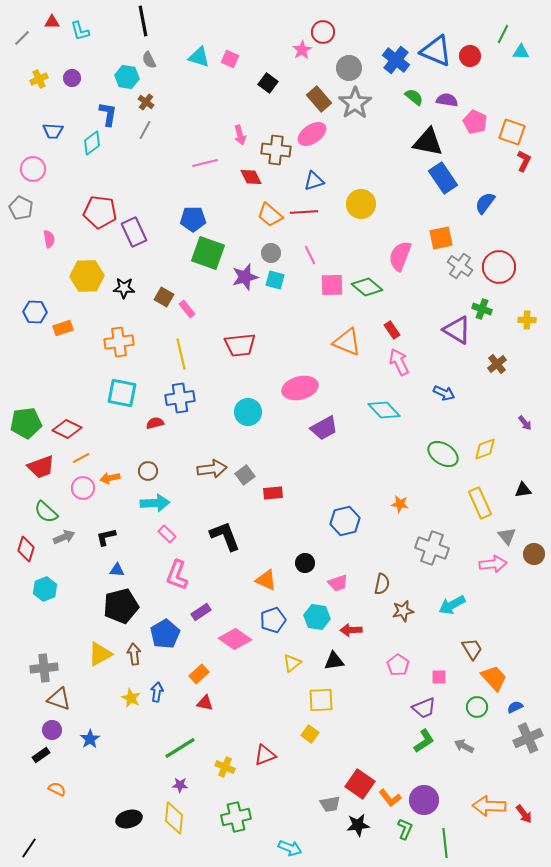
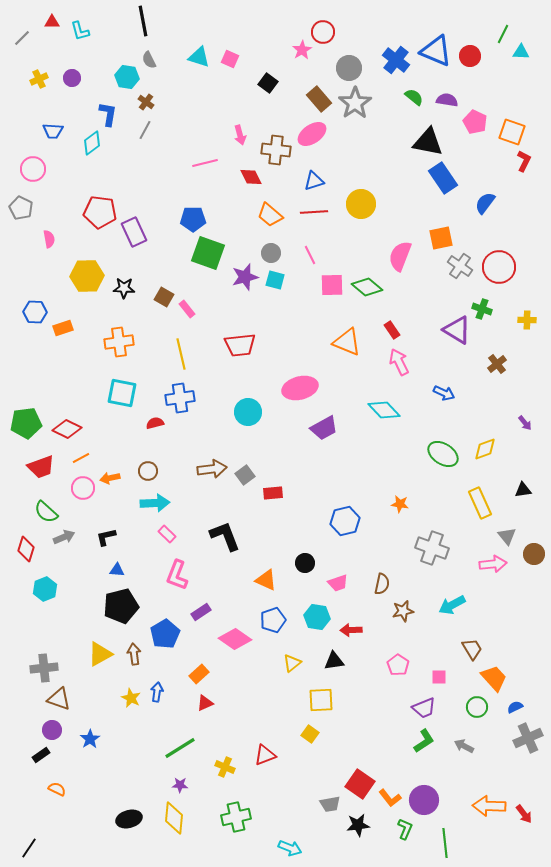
red line at (304, 212): moved 10 px right
red triangle at (205, 703): rotated 36 degrees counterclockwise
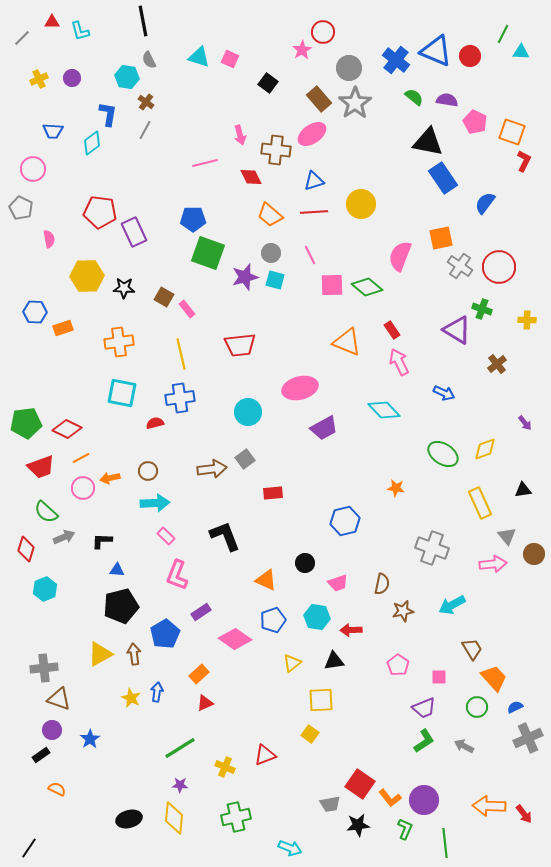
gray square at (245, 475): moved 16 px up
orange star at (400, 504): moved 4 px left, 16 px up
pink rectangle at (167, 534): moved 1 px left, 2 px down
black L-shape at (106, 537): moved 4 px left, 4 px down; rotated 15 degrees clockwise
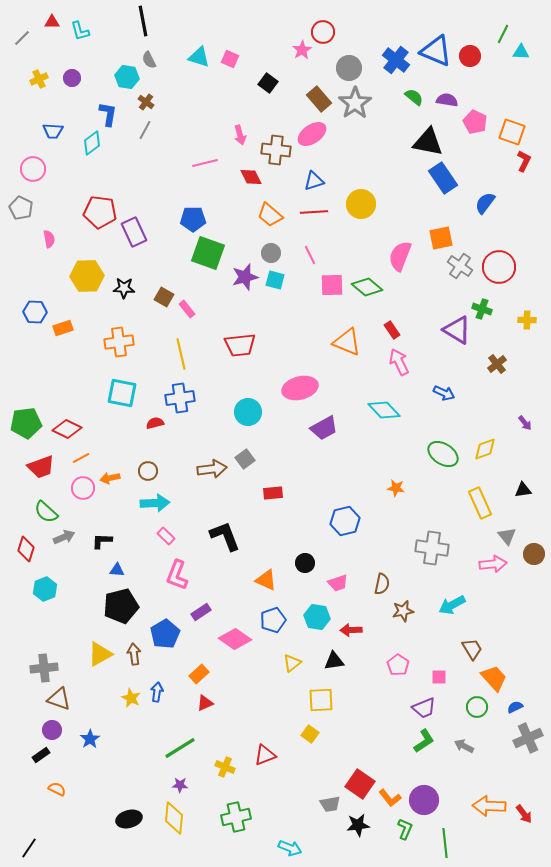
gray cross at (432, 548): rotated 12 degrees counterclockwise
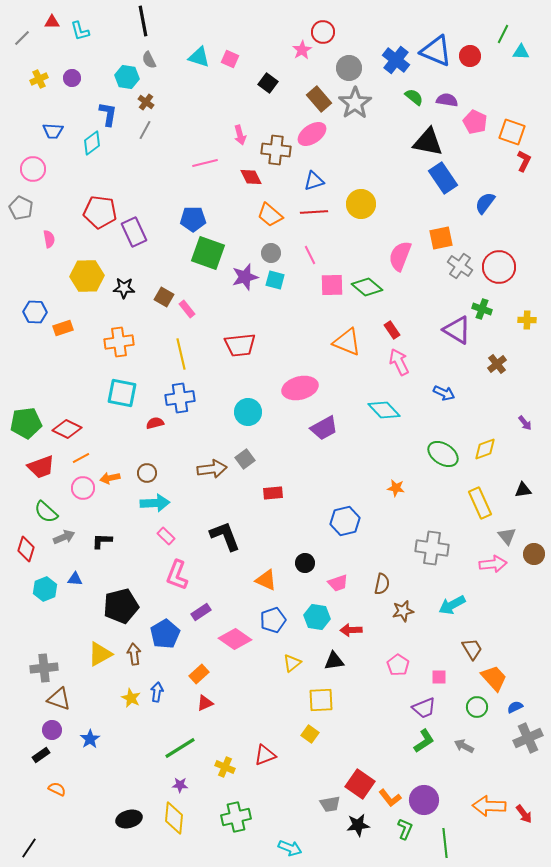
brown circle at (148, 471): moved 1 px left, 2 px down
blue triangle at (117, 570): moved 42 px left, 9 px down
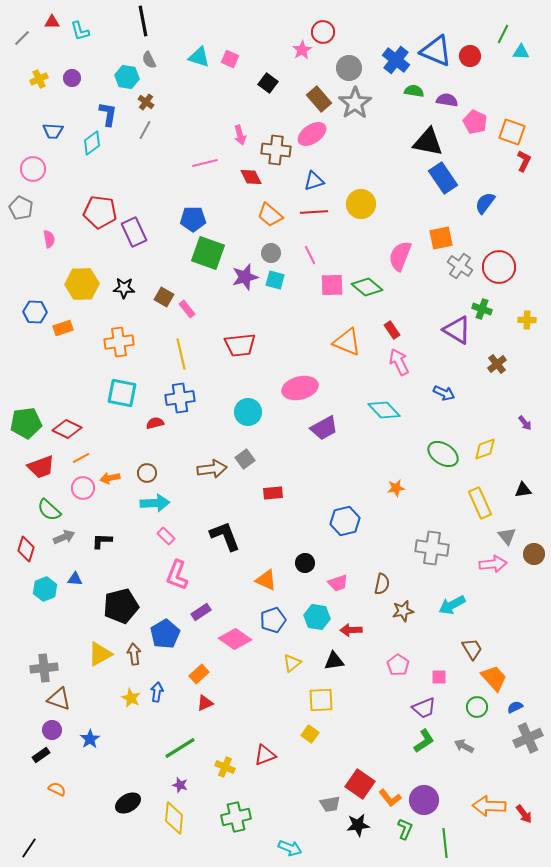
green semicircle at (414, 97): moved 6 px up; rotated 30 degrees counterclockwise
yellow hexagon at (87, 276): moved 5 px left, 8 px down
orange star at (396, 488): rotated 18 degrees counterclockwise
green semicircle at (46, 512): moved 3 px right, 2 px up
purple star at (180, 785): rotated 14 degrees clockwise
black ellipse at (129, 819): moved 1 px left, 16 px up; rotated 15 degrees counterclockwise
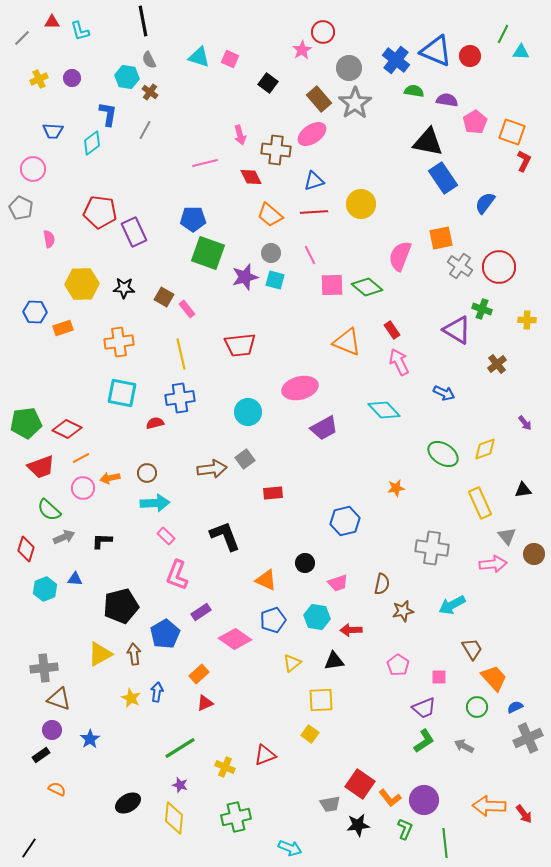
brown cross at (146, 102): moved 4 px right, 10 px up
pink pentagon at (475, 122): rotated 15 degrees clockwise
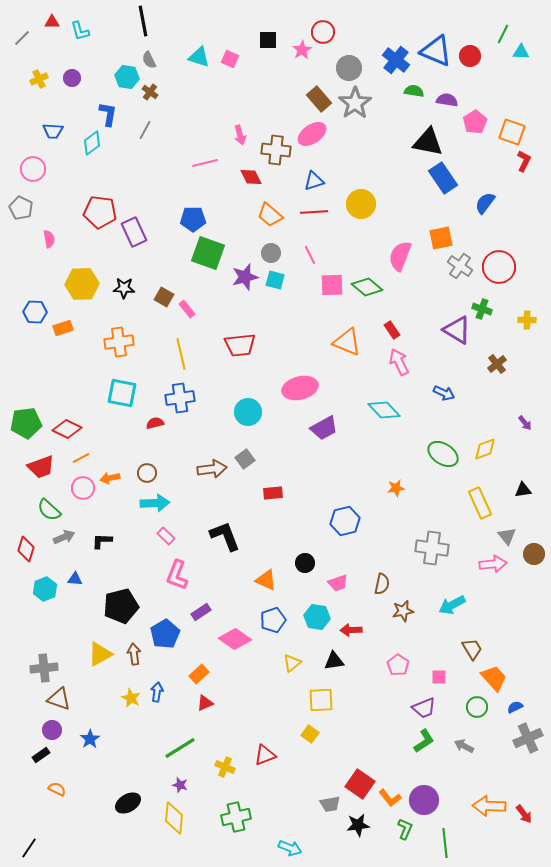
black square at (268, 83): moved 43 px up; rotated 36 degrees counterclockwise
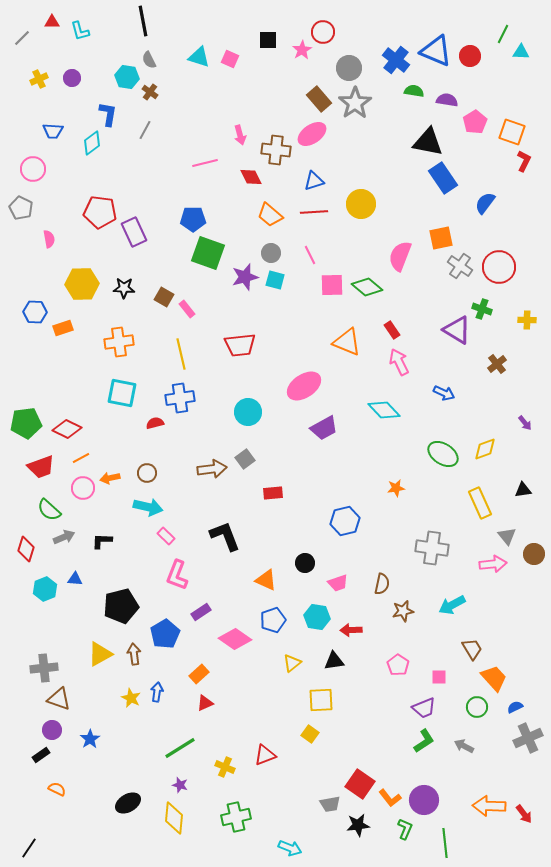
pink ellipse at (300, 388): moved 4 px right, 2 px up; rotated 20 degrees counterclockwise
cyan arrow at (155, 503): moved 7 px left, 4 px down; rotated 16 degrees clockwise
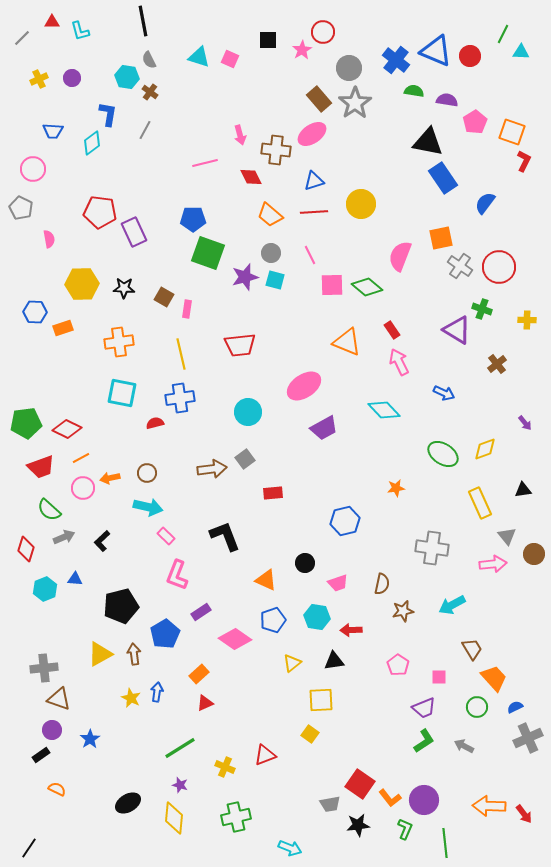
pink rectangle at (187, 309): rotated 48 degrees clockwise
black L-shape at (102, 541): rotated 45 degrees counterclockwise
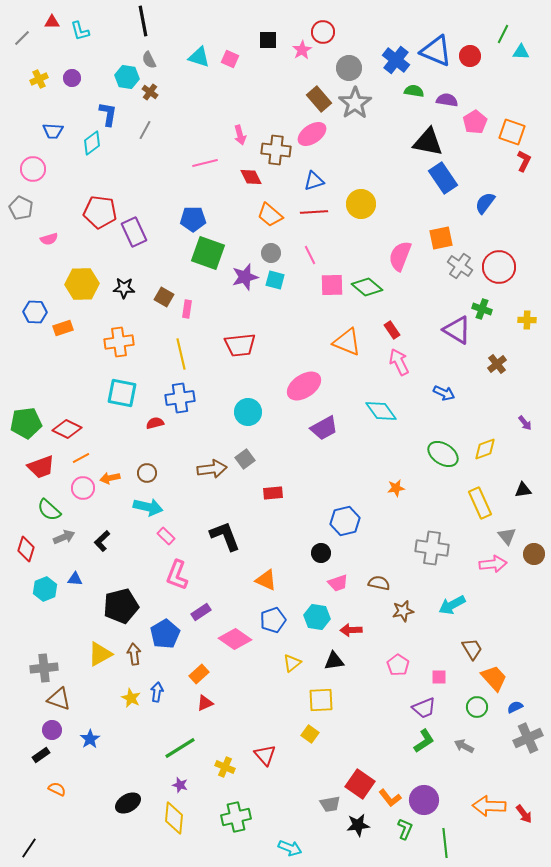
pink semicircle at (49, 239): rotated 84 degrees clockwise
cyan diamond at (384, 410): moved 3 px left, 1 px down; rotated 8 degrees clockwise
black circle at (305, 563): moved 16 px right, 10 px up
brown semicircle at (382, 584): moved 3 px left, 1 px up; rotated 90 degrees counterclockwise
red triangle at (265, 755): rotated 50 degrees counterclockwise
